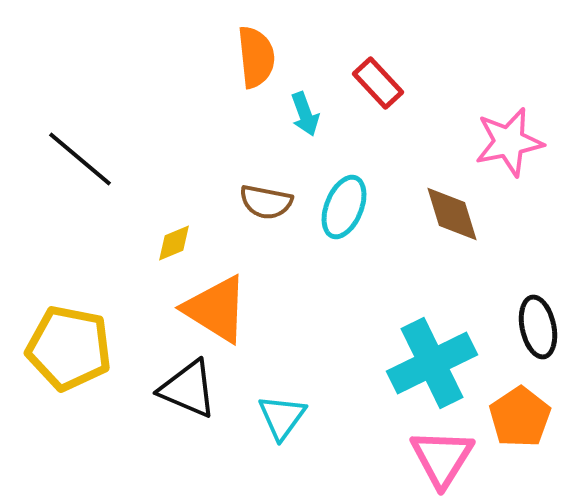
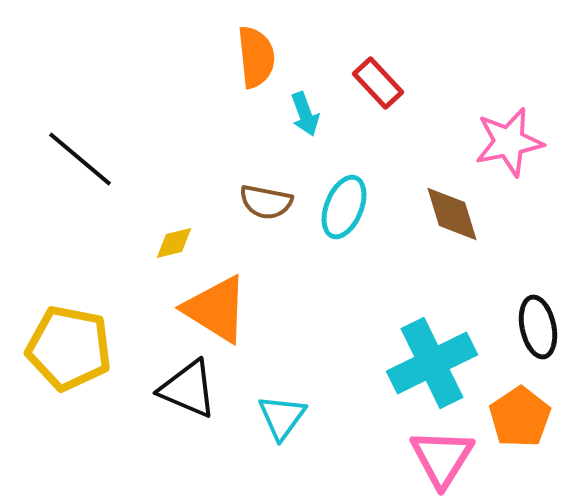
yellow diamond: rotated 9 degrees clockwise
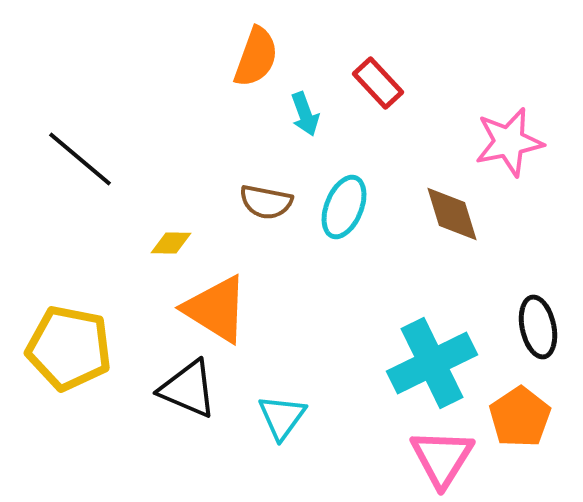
orange semicircle: rotated 26 degrees clockwise
yellow diamond: moved 3 px left; rotated 15 degrees clockwise
